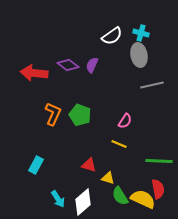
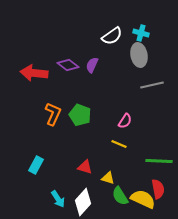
red triangle: moved 4 px left, 2 px down
white diamond: rotated 8 degrees counterclockwise
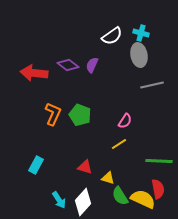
yellow line: rotated 56 degrees counterclockwise
cyan arrow: moved 1 px right, 1 px down
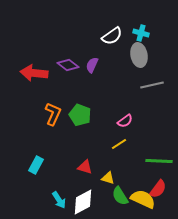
pink semicircle: rotated 21 degrees clockwise
red semicircle: rotated 48 degrees clockwise
white diamond: rotated 20 degrees clockwise
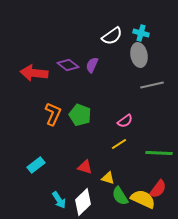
green line: moved 8 px up
cyan rectangle: rotated 24 degrees clockwise
white diamond: rotated 16 degrees counterclockwise
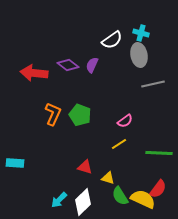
white semicircle: moved 4 px down
gray line: moved 1 px right, 1 px up
cyan rectangle: moved 21 px left, 2 px up; rotated 42 degrees clockwise
cyan arrow: rotated 78 degrees clockwise
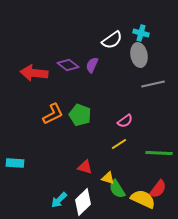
orange L-shape: rotated 40 degrees clockwise
green semicircle: moved 3 px left, 7 px up
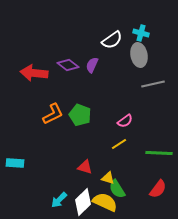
yellow semicircle: moved 38 px left, 3 px down
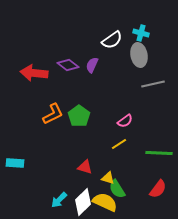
green pentagon: moved 1 px left, 1 px down; rotated 15 degrees clockwise
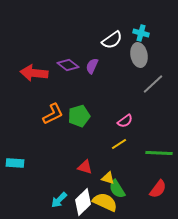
purple semicircle: moved 1 px down
gray line: rotated 30 degrees counterclockwise
green pentagon: rotated 20 degrees clockwise
